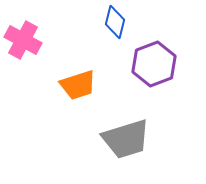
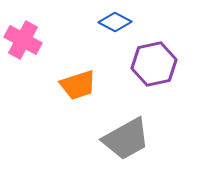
blue diamond: rotated 76 degrees counterclockwise
purple hexagon: rotated 9 degrees clockwise
gray trapezoid: rotated 12 degrees counterclockwise
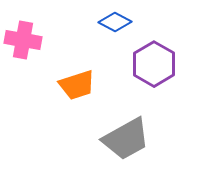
pink cross: rotated 18 degrees counterclockwise
purple hexagon: rotated 18 degrees counterclockwise
orange trapezoid: moved 1 px left
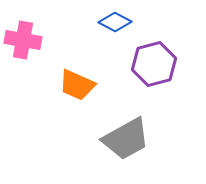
purple hexagon: rotated 15 degrees clockwise
orange trapezoid: rotated 42 degrees clockwise
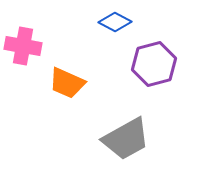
pink cross: moved 6 px down
orange trapezoid: moved 10 px left, 2 px up
